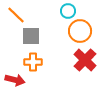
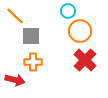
orange line: moved 1 px left, 1 px down
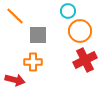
gray square: moved 7 px right, 1 px up
red cross: rotated 20 degrees clockwise
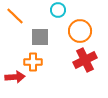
cyan circle: moved 10 px left, 1 px up
gray square: moved 2 px right, 2 px down
red arrow: moved 3 px up; rotated 18 degrees counterclockwise
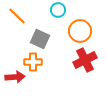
orange line: moved 2 px right
gray square: moved 2 px down; rotated 24 degrees clockwise
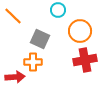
orange line: moved 4 px left
red cross: rotated 15 degrees clockwise
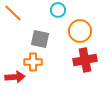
orange line: moved 3 px up
gray square: rotated 12 degrees counterclockwise
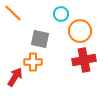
cyan circle: moved 3 px right, 4 px down
red cross: moved 1 px left
red arrow: rotated 54 degrees counterclockwise
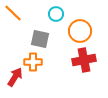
cyan circle: moved 5 px left
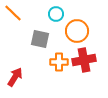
orange circle: moved 3 px left
orange cross: moved 26 px right
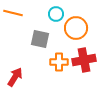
orange line: rotated 30 degrees counterclockwise
orange circle: moved 1 px left, 3 px up
